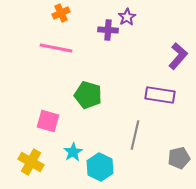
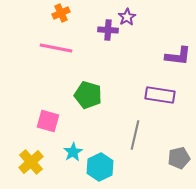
purple L-shape: rotated 56 degrees clockwise
yellow cross: rotated 20 degrees clockwise
cyan hexagon: rotated 8 degrees clockwise
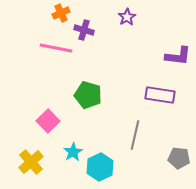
purple cross: moved 24 px left; rotated 12 degrees clockwise
pink square: rotated 30 degrees clockwise
gray pentagon: rotated 20 degrees clockwise
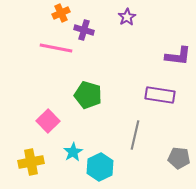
yellow cross: rotated 30 degrees clockwise
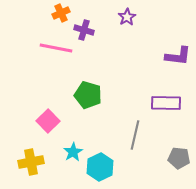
purple rectangle: moved 6 px right, 8 px down; rotated 8 degrees counterclockwise
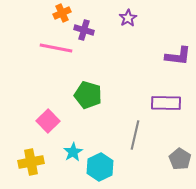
orange cross: moved 1 px right
purple star: moved 1 px right, 1 px down
gray pentagon: moved 1 px right, 1 px down; rotated 25 degrees clockwise
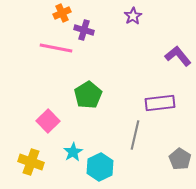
purple star: moved 5 px right, 2 px up
purple L-shape: rotated 136 degrees counterclockwise
green pentagon: rotated 24 degrees clockwise
purple rectangle: moved 6 px left; rotated 8 degrees counterclockwise
yellow cross: rotated 30 degrees clockwise
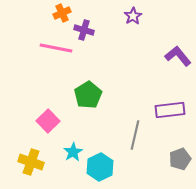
purple rectangle: moved 10 px right, 7 px down
gray pentagon: rotated 20 degrees clockwise
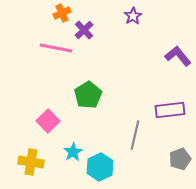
purple cross: rotated 30 degrees clockwise
yellow cross: rotated 10 degrees counterclockwise
